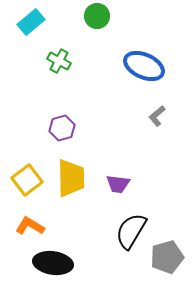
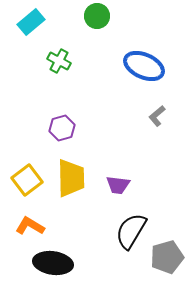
purple trapezoid: moved 1 px down
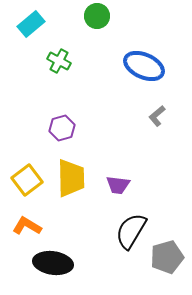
cyan rectangle: moved 2 px down
orange L-shape: moved 3 px left
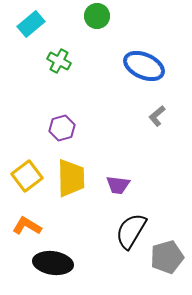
yellow square: moved 4 px up
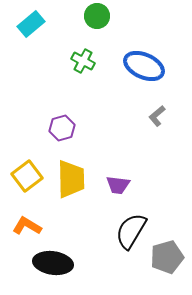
green cross: moved 24 px right
yellow trapezoid: moved 1 px down
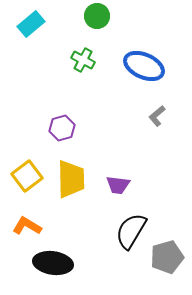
green cross: moved 1 px up
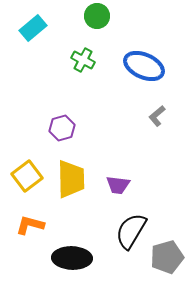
cyan rectangle: moved 2 px right, 4 px down
orange L-shape: moved 3 px right, 1 px up; rotated 16 degrees counterclockwise
black ellipse: moved 19 px right, 5 px up; rotated 6 degrees counterclockwise
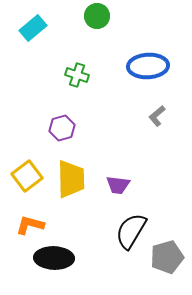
green cross: moved 6 px left, 15 px down; rotated 10 degrees counterclockwise
blue ellipse: moved 4 px right; rotated 27 degrees counterclockwise
black ellipse: moved 18 px left
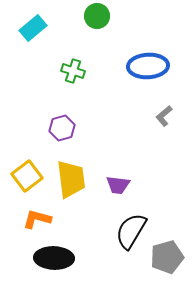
green cross: moved 4 px left, 4 px up
gray L-shape: moved 7 px right
yellow trapezoid: rotated 6 degrees counterclockwise
orange L-shape: moved 7 px right, 6 px up
